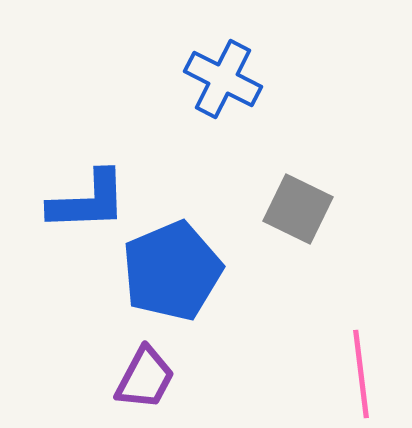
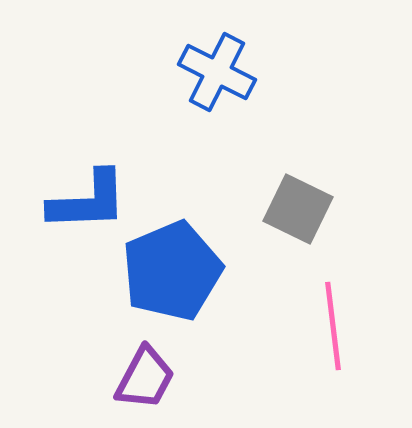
blue cross: moved 6 px left, 7 px up
pink line: moved 28 px left, 48 px up
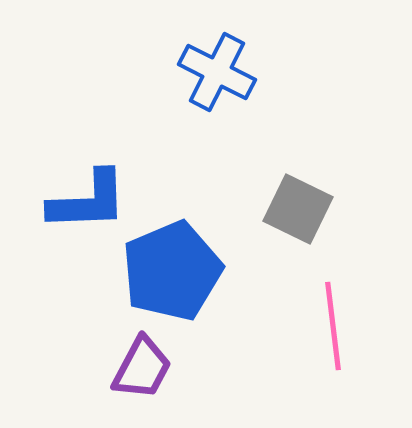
purple trapezoid: moved 3 px left, 10 px up
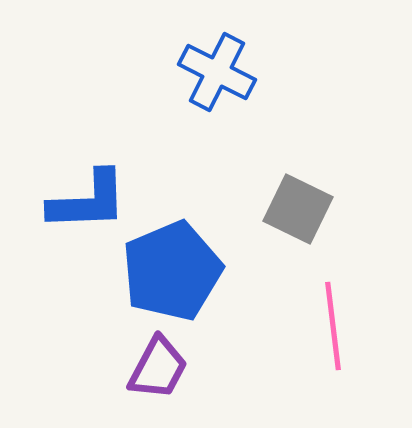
purple trapezoid: moved 16 px right
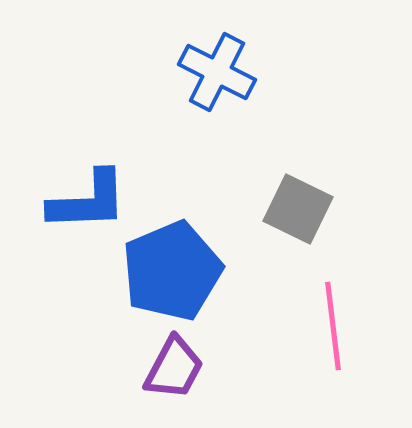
purple trapezoid: moved 16 px right
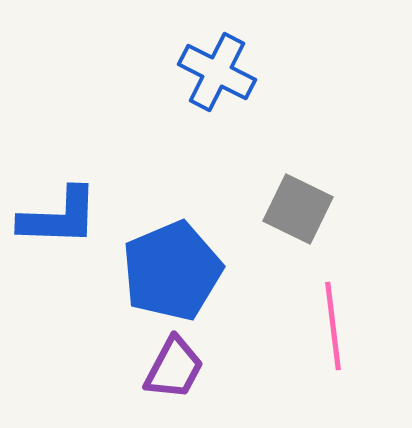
blue L-shape: moved 29 px left, 16 px down; rotated 4 degrees clockwise
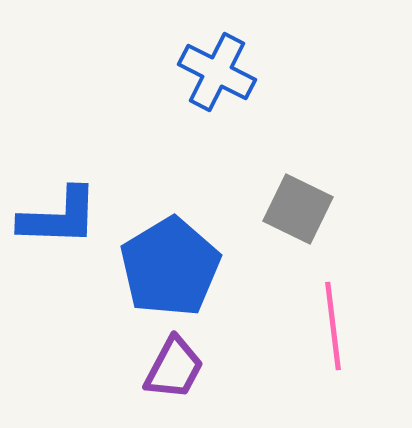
blue pentagon: moved 2 px left, 4 px up; rotated 8 degrees counterclockwise
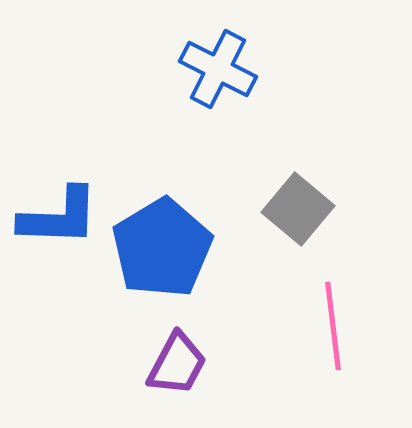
blue cross: moved 1 px right, 3 px up
gray square: rotated 14 degrees clockwise
blue pentagon: moved 8 px left, 19 px up
purple trapezoid: moved 3 px right, 4 px up
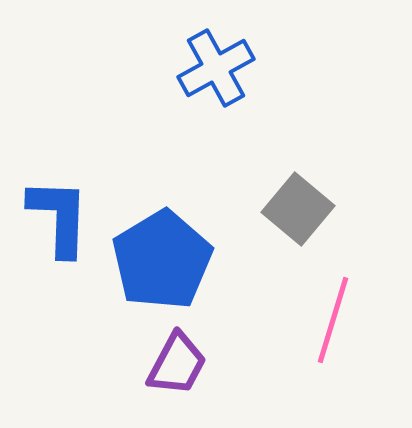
blue cross: moved 2 px left, 1 px up; rotated 34 degrees clockwise
blue L-shape: rotated 90 degrees counterclockwise
blue pentagon: moved 12 px down
pink line: moved 6 px up; rotated 24 degrees clockwise
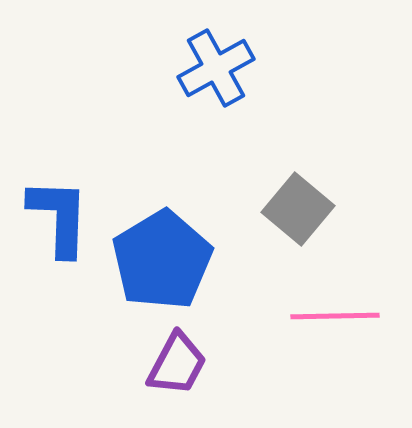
pink line: moved 2 px right, 4 px up; rotated 72 degrees clockwise
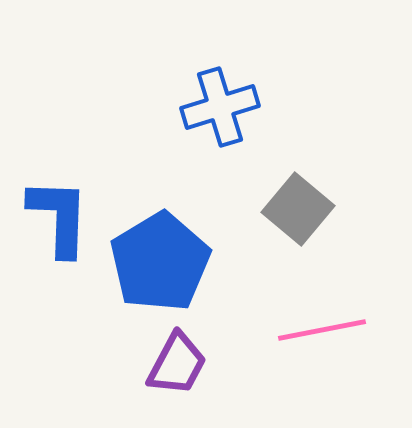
blue cross: moved 4 px right, 39 px down; rotated 12 degrees clockwise
blue pentagon: moved 2 px left, 2 px down
pink line: moved 13 px left, 14 px down; rotated 10 degrees counterclockwise
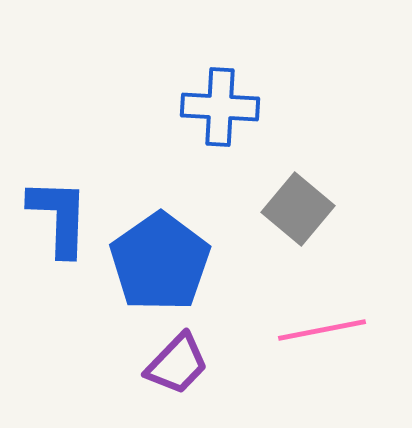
blue cross: rotated 20 degrees clockwise
blue pentagon: rotated 4 degrees counterclockwise
purple trapezoid: rotated 16 degrees clockwise
